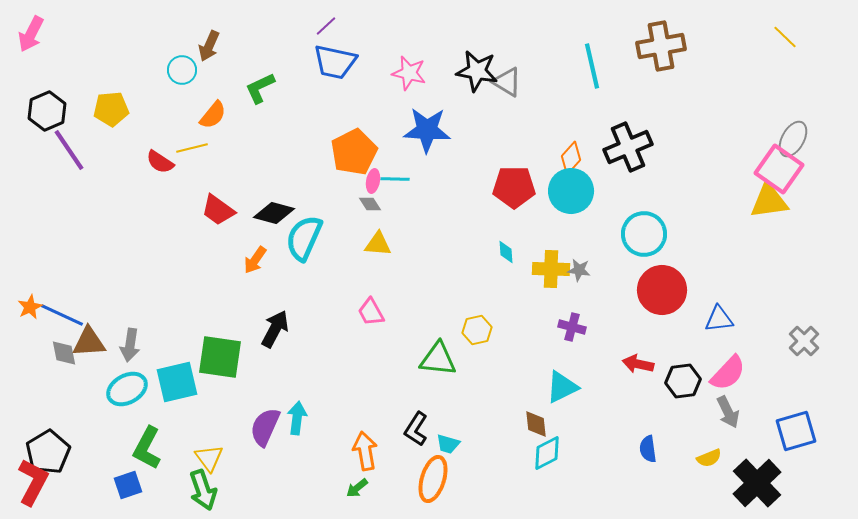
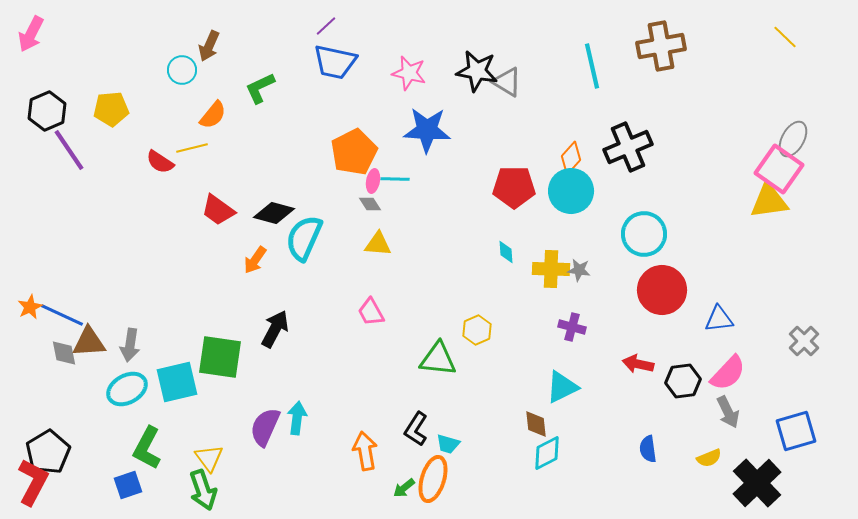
yellow hexagon at (477, 330): rotated 12 degrees counterclockwise
green arrow at (357, 488): moved 47 px right
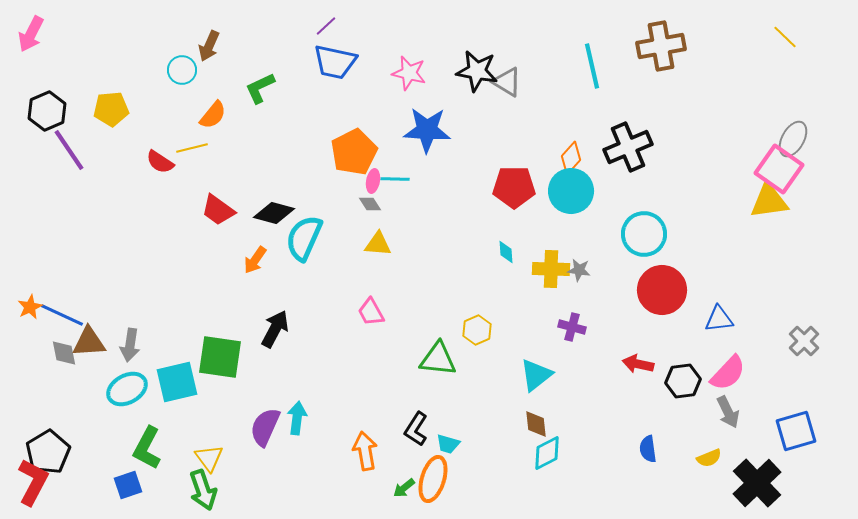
cyan triangle at (562, 387): moved 26 px left, 12 px up; rotated 12 degrees counterclockwise
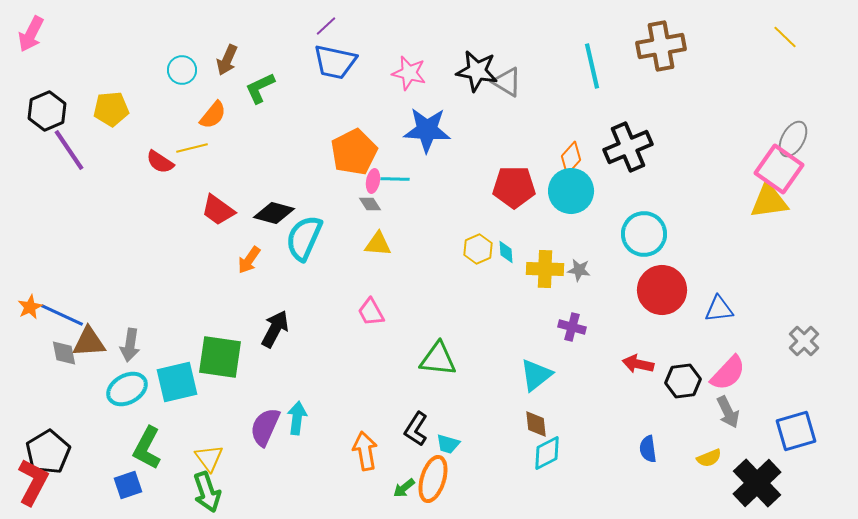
brown arrow at (209, 46): moved 18 px right, 14 px down
orange arrow at (255, 260): moved 6 px left
yellow cross at (551, 269): moved 6 px left
blue triangle at (719, 319): moved 10 px up
yellow hexagon at (477, 330): moved 1 px right, 81 px up
green arrow at (203, 490): moved 4 px right, 2 px down
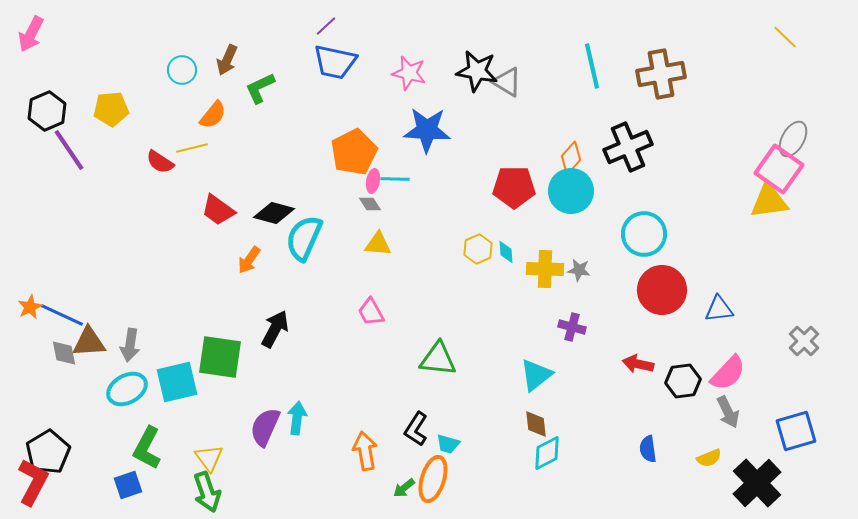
brown cross at (661, 46): moved 28 px down
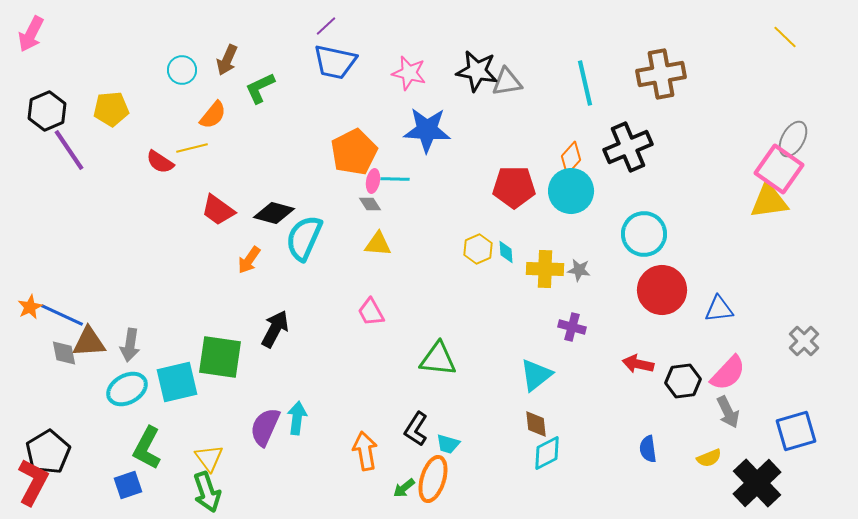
cyan line at (592, 66): moved 7 px left, 17 px down
gray triangle at (507, 82): rotated 40 degrees counterclockwise
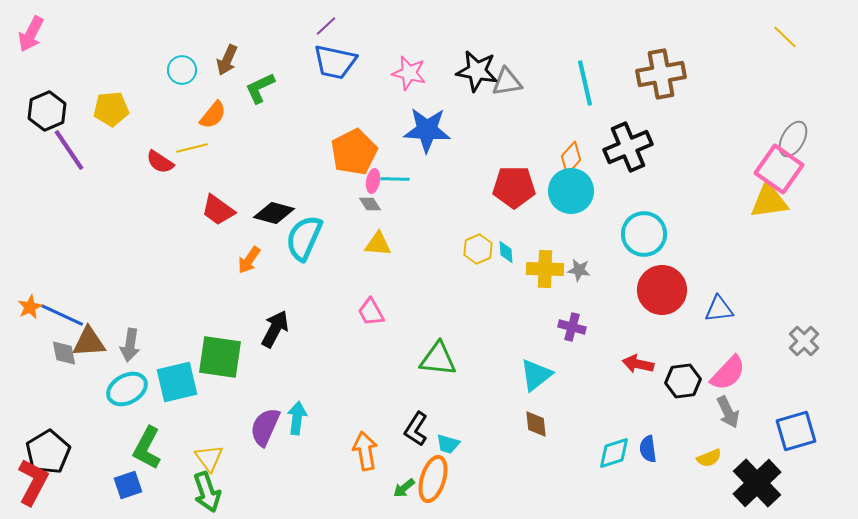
cyan diamond at (547, 453): moved 67 px right; rotated 9 degrees clockwise
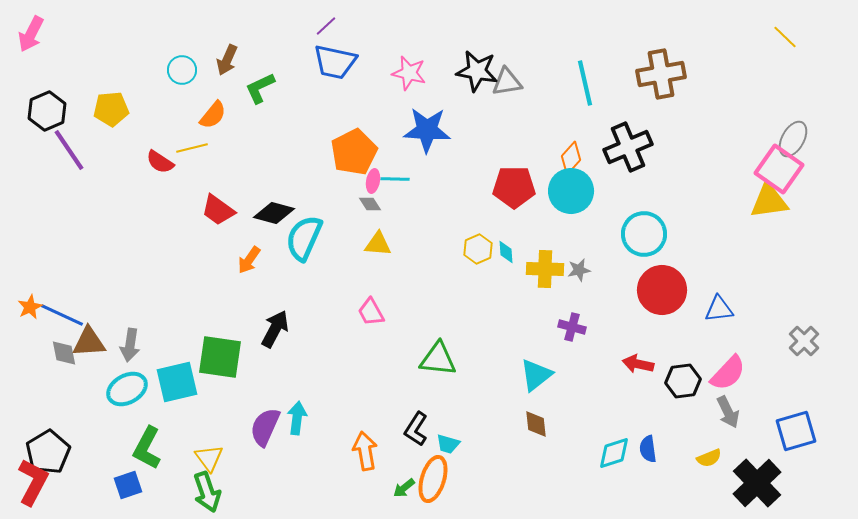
gray star at (579, 270): rotated 20 degrees counterclockwise
